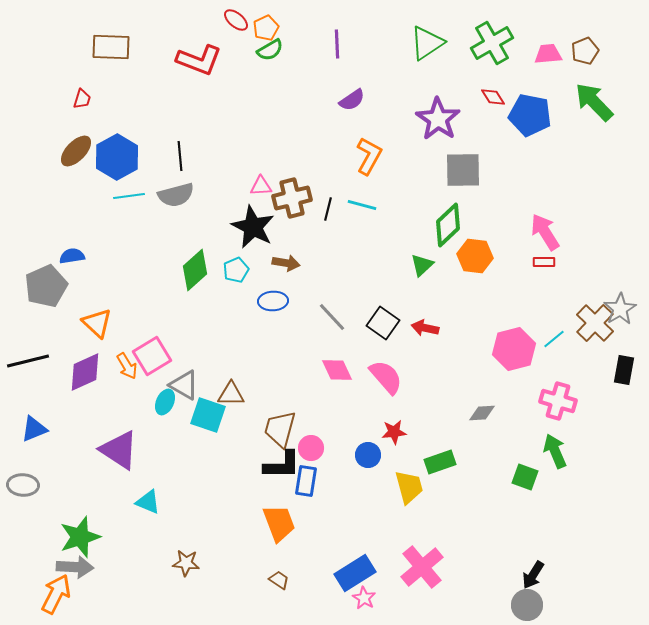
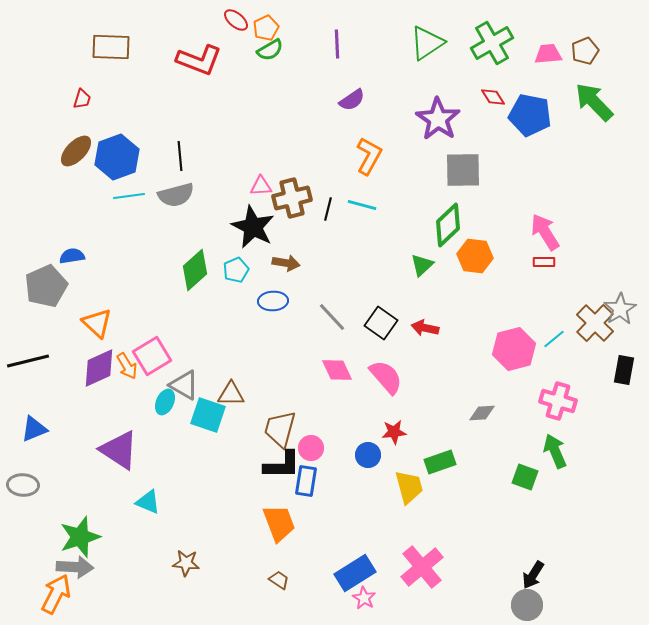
blue hexagon at (117, 157): rotated 9 degrees clockwise
black square at (383, 323): moved 2 px left
purple diamond at (85, 372): moved 14 px right, 4 px up
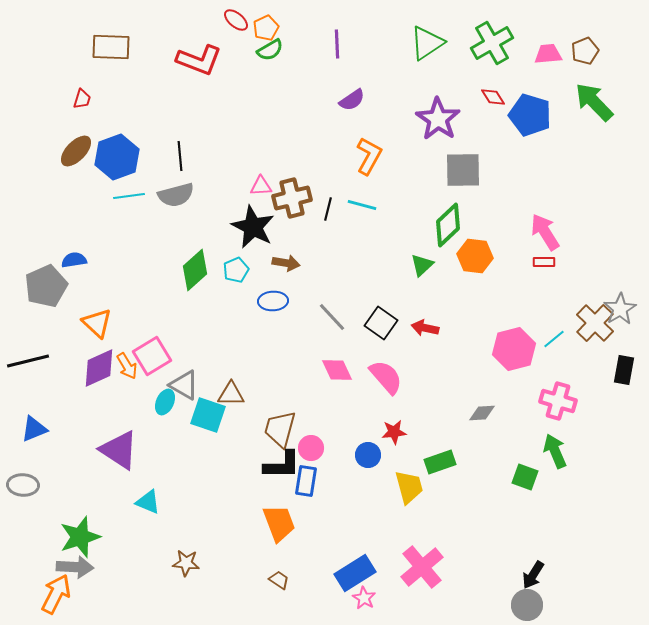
blue pentagon at (530, 115): rotated 6 degrees clockwise
blue semicircle at (72, 256): moved 2 px right, 4 px down
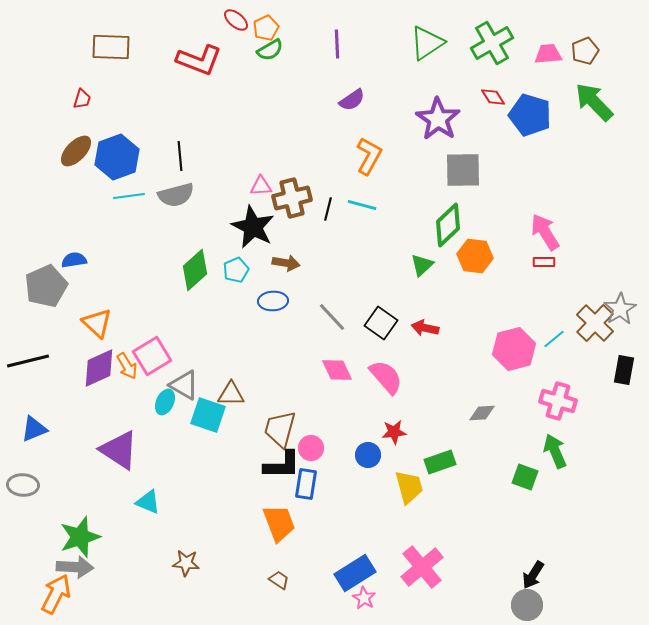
blue rectangle at (306, 481): moved 3 px down
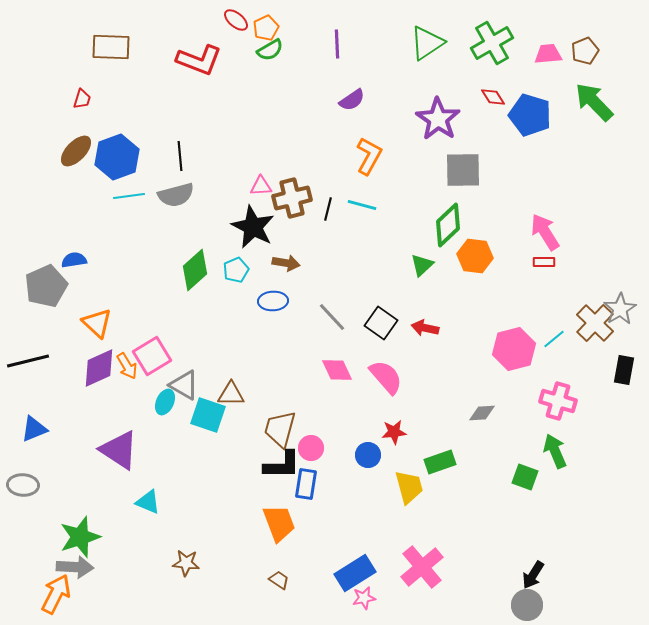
pink star at (364, 598): rotated 30 degrees clockwise
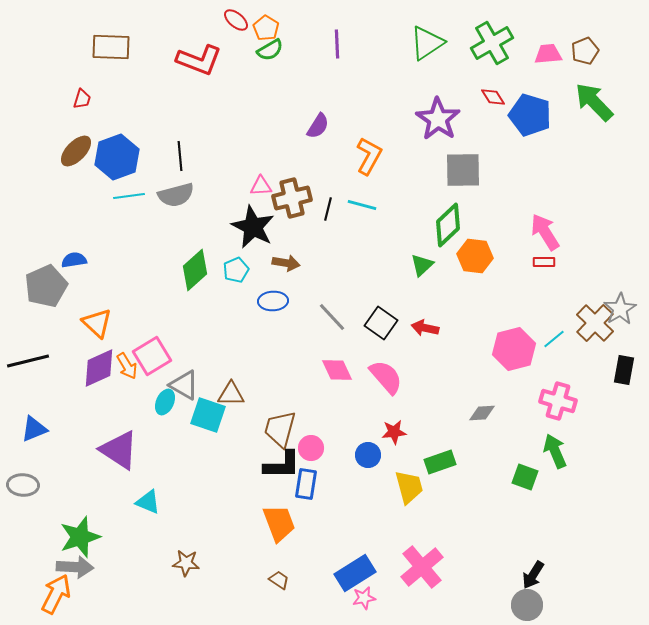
orange pentagon at (266, 28): rotated 15 degrees counterclockwise
purple semicircle at (352, 100): moved 34 px left, 26 px down; rotated 24 degrees counterclockwise
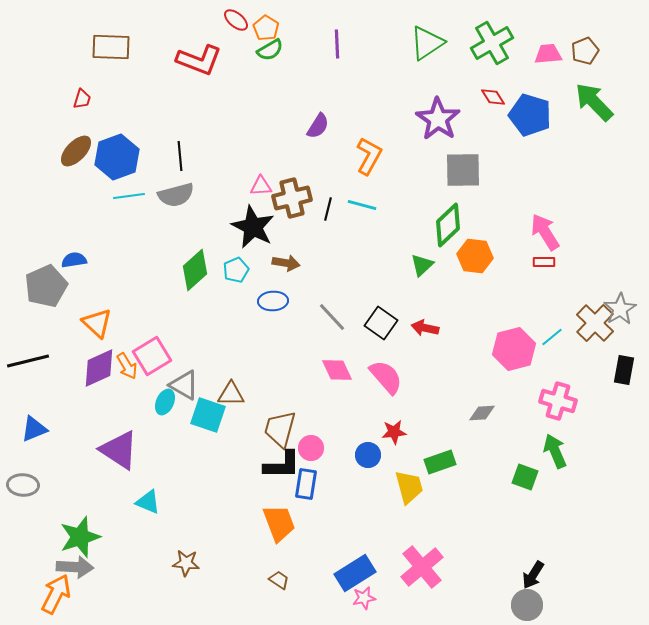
cyan line at (554, 339): moved 2 px left, 2 px up
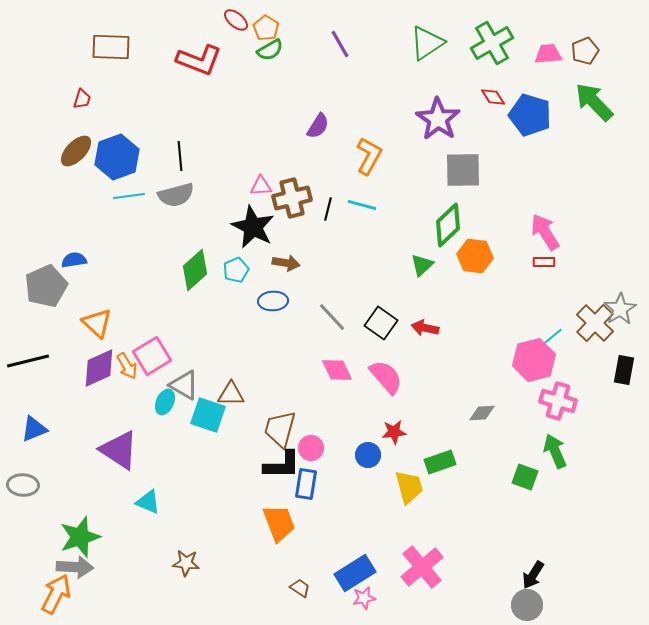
purple line at (337, 44): moved 3 px right; rotated 28 degrees counterclockwise
pink hexagon at (514, 349): moved 20 px right, 11 px down
brown trapezoid at (279, 580): moved 21 px right, 8 px down
